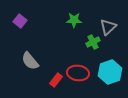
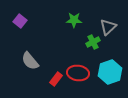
red rectangle: moved 1 px up
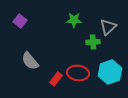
green cross: rotated 24 degrees clockwise
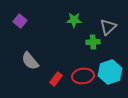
red ellipse: moved 5 px right, 3 px down; rotated 15 degrees counterclockwise
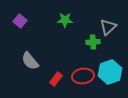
green star: moved 9 px left
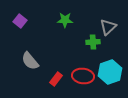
red ellipse: rotated 15 degrees clockwise
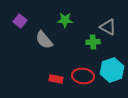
gray triangle: rotated 48 degrees counterclockwise
gray semicircle: moved 14 px right, 21 px up
cyan hexagon: moved 2 px right, 2 px up
red rectangle: rotated 64 degrees clockwise
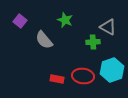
green star: rotated 21 degrees clockwise
red rectangle: moved 1 px right
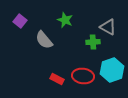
red rectangle: rotated 16 degrees clockwise
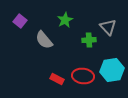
green star: rotated 21 degrees clockwise
gray triangle: rotated 18 degrees clockwise
green cross: moved 4 px left, 2 px up
cyan hexagon: rotated 10 degrees clockwise
